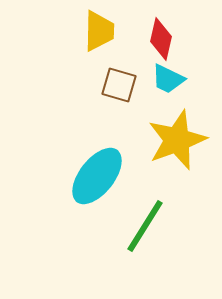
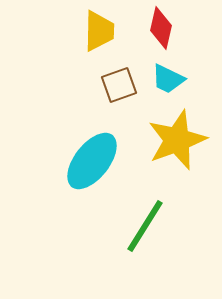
red diamond: moved 11 px up
brown square: rotated 36 degrees counterclockwise
cyan ellipse: moved 5 px left, 15 px up
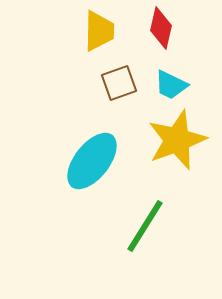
cyan trapezoid: moved 3 px right, 6 px down
brown square: moved 2 px up
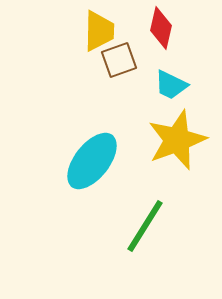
brown square: moved 23 px up
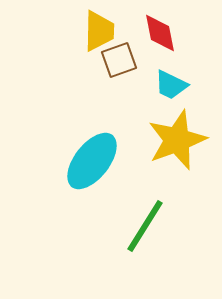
red diamond: moved 1 px left, 5 px down; rotated 24 degrees counterclockwise
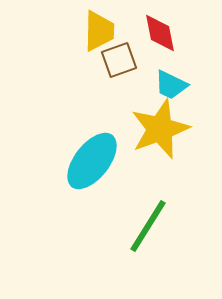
yellow star: moved 17 px left, 11 px up
green line: moved 3 px right
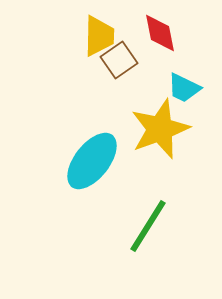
yellow trapezoid: moved 5 px down
brown square: rotated 15 degrees counterclockwise
cyan trapezoid: moved 13 px right, 3 px down
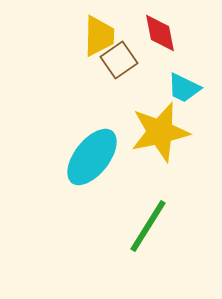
yellow star: moved 3 px down; rotated 8 degrees clockwise
cyan ellipse: moved 4 px up
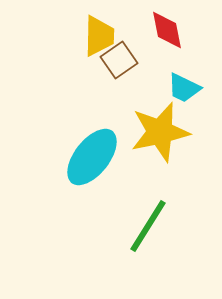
red diamond: moved 7 px right, 3 px up
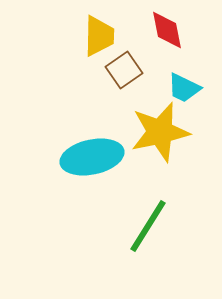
brown square: moved 5 px right, 10 px down
cyan ellipse: rotated 40 degrees clockwise
